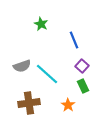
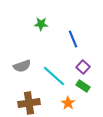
green star: rotated 24 degrees counterclockwise
blue line: moved 1 px left, 1 px up
purple square: moved 1 px right, 1 px down
cyan line: moved 7 px right, 2 px down
green rectangle: rotated 32 degrees counterclockwise
orange star: moved 2 px up
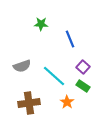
blue line: moved 3 px left
orange star: moved 1 px left, 1 px up
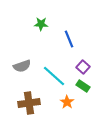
blue line: moved 1 px left
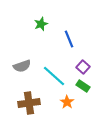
green star: rotated 24 degrees counterclockwise
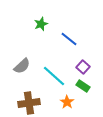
blue line: rotated 30 degrees counterclockwise
gray semicircle: rotated 24 degrees counterclockwise
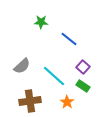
green star: moved 2 px up; rotated 24 degrees clockwise
brown cross: moved 1 px right, 2 px up
